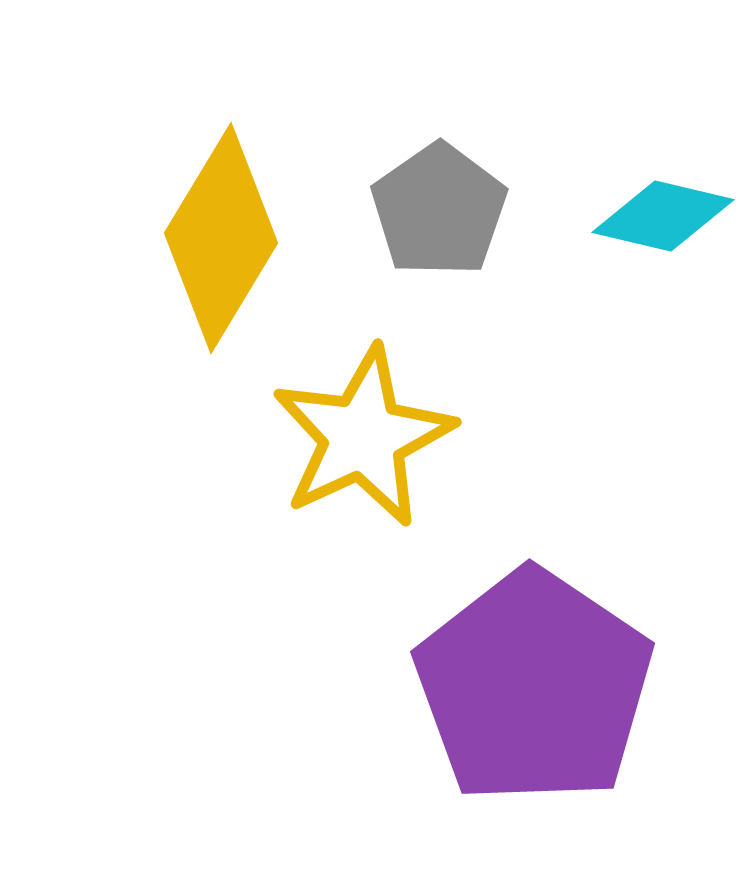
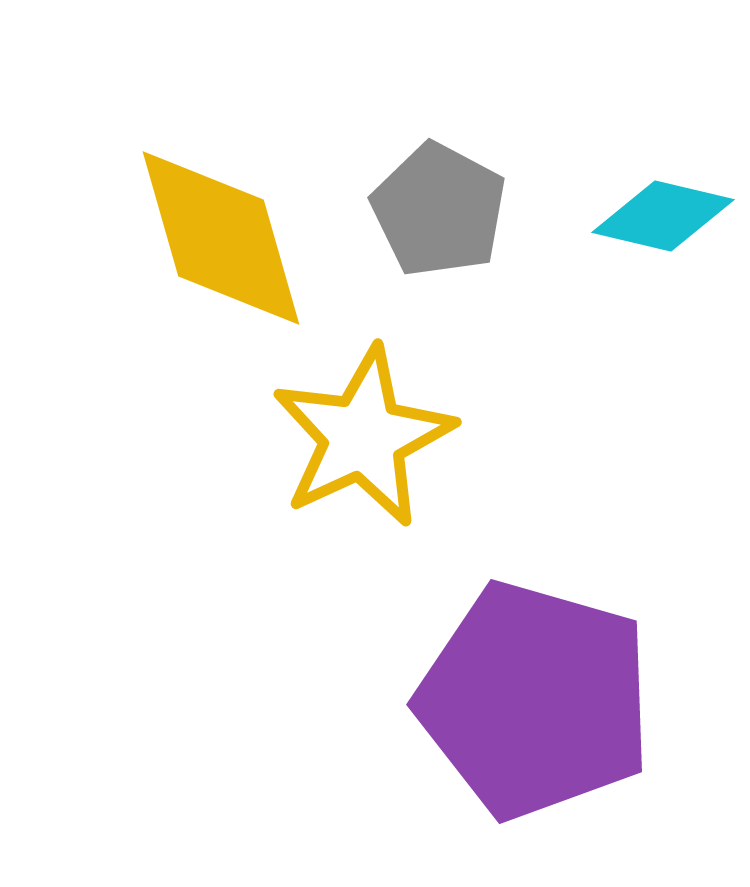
gray pentagon: rotated 9 degrees counterclockwise
yellow diamond: rotated 47 degrees counterclockwise
purple pentagon: moved 1 px right, 13 px down; rotated 18 degrees counterclockwise
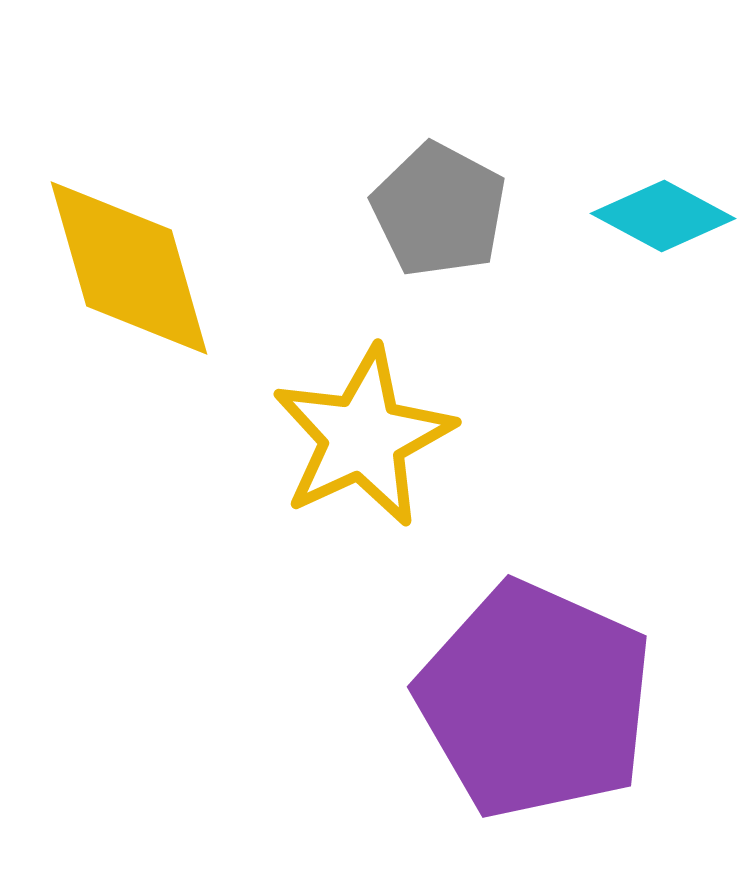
cyan diamond: rotated 15 degrees clockwise
yellow diamond: moved 92 px left, 30 px down
purple pentagon: rotated 8 degrees clockwise
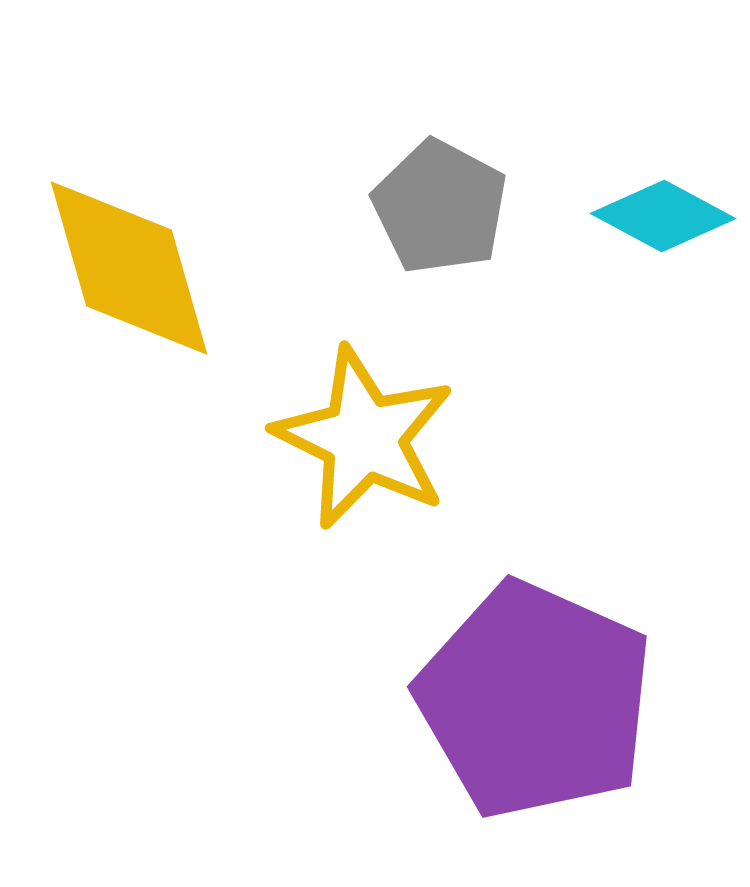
gray pentagon: moved 1 px right, 3 px up
yellow star: moved 1 px right, 1 px down; rotated 21 degrees counterclockwise
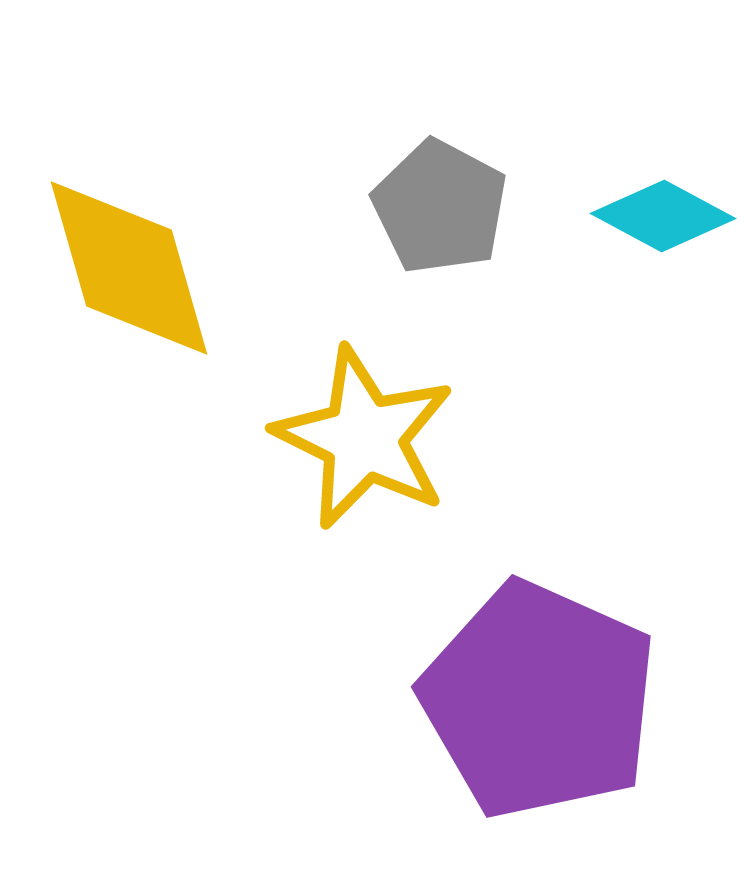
purple pentagon: moved 4 px right
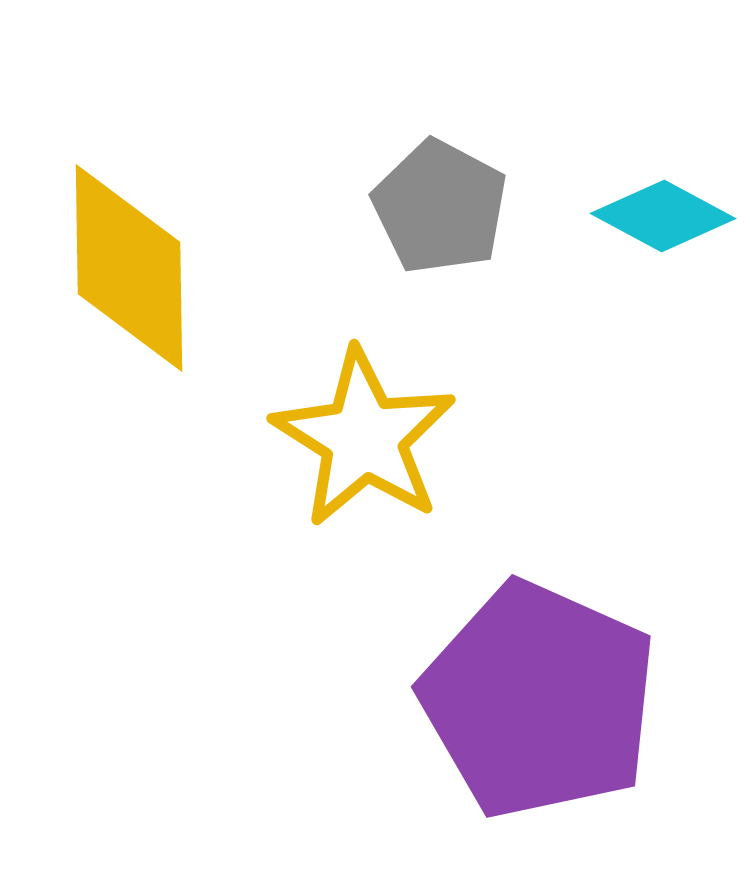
yellow diamond: rotated 15 degrees clockwise
yellow star: rotated 6 degrees clockwise
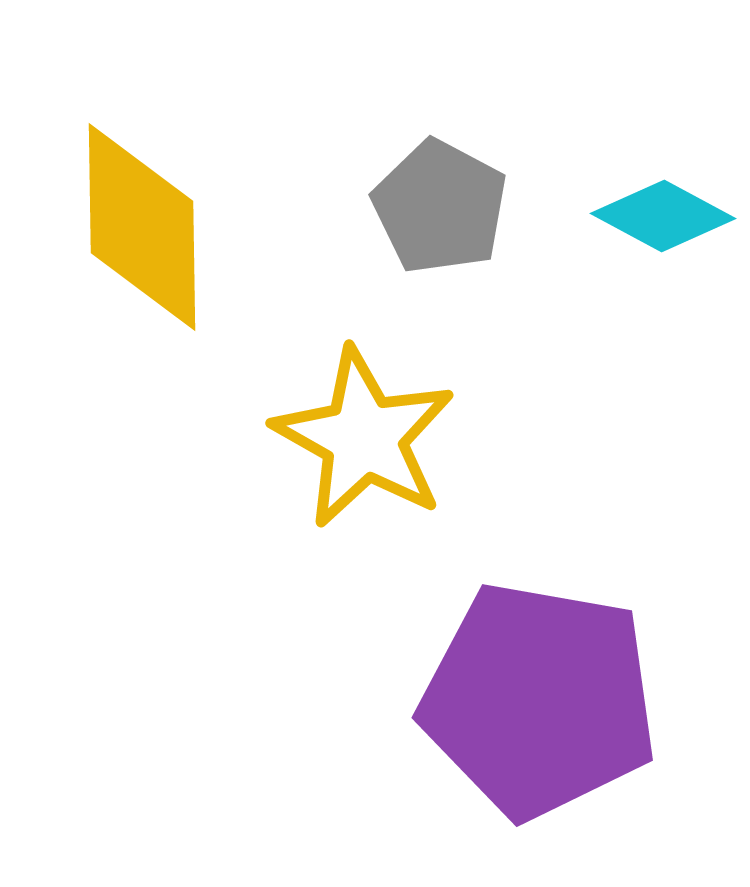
yellow diamond: moved 13 px right, 41 px up
yellow star: rotated 3 degrees counterclockwise
purple pentagon: rotated 14 degrees counterclockwise
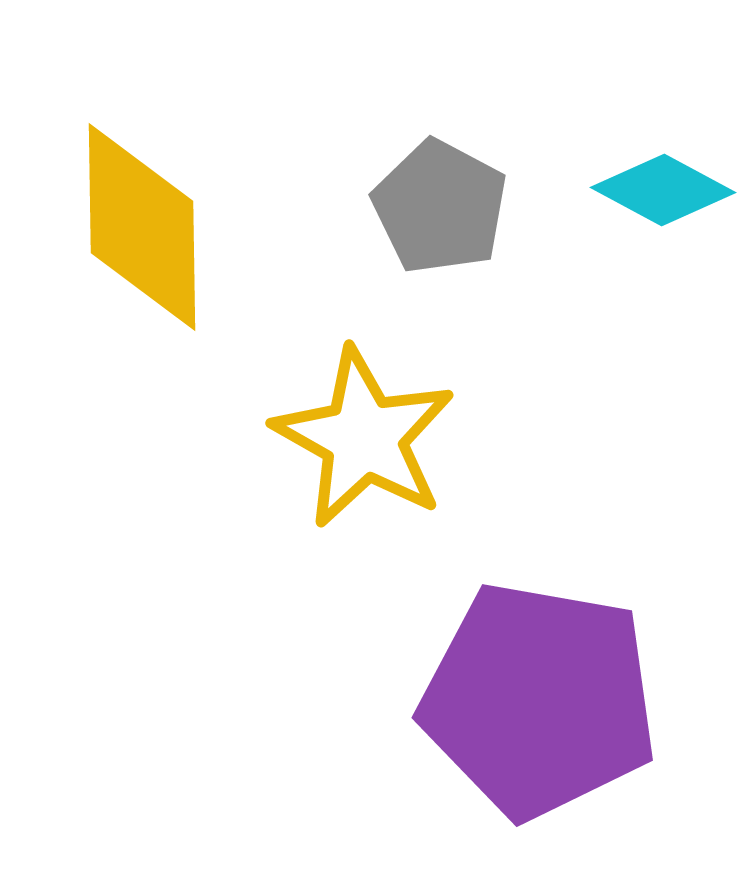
cyan diamond: moved 26 px up
